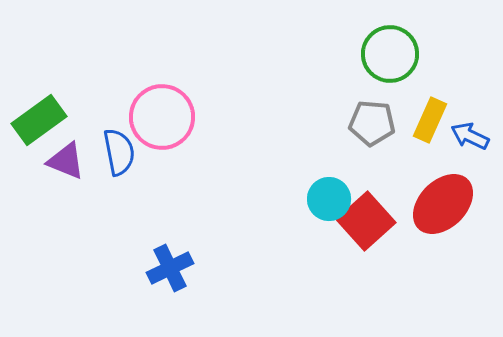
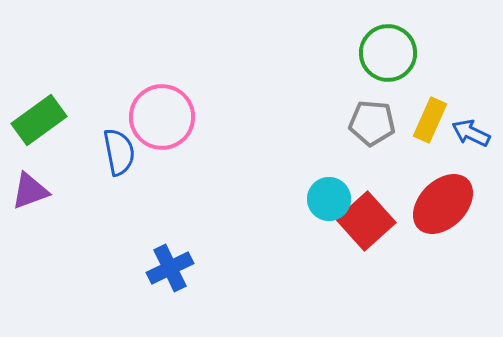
green circle: moved 2 px left, 1 px up
blue arrow: moved 1 px right, 3 px up
purple triangle: moved 36 px left, 30 px down; rotated 42 degrees counterclockwise
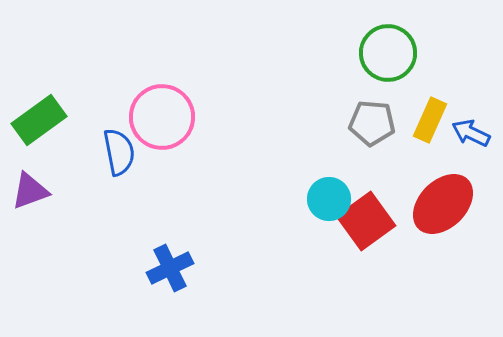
red square: rotated 6 degrees clockwise
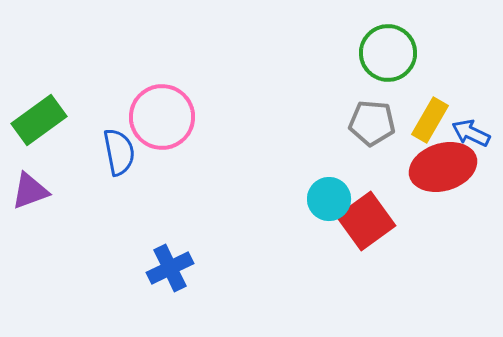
yellow rectangle: rotated 6 degrees clockwise
red ellipse: moved 37 px up; rotated 28 degrees clockwise
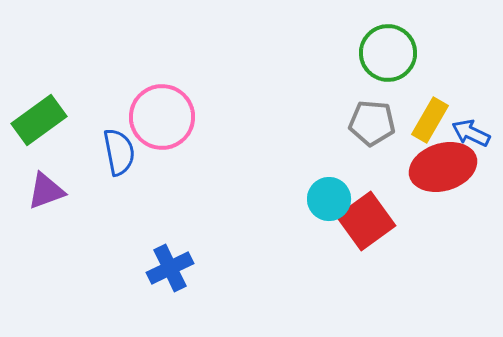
purple triangle: moved 16 px right
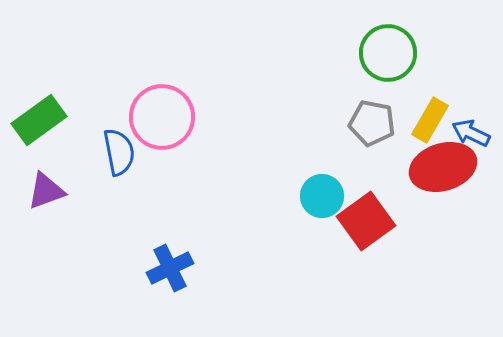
gray pentagon: rotated 6 degrees clockwise
cyan circle: moved 7 px left, 3 px up
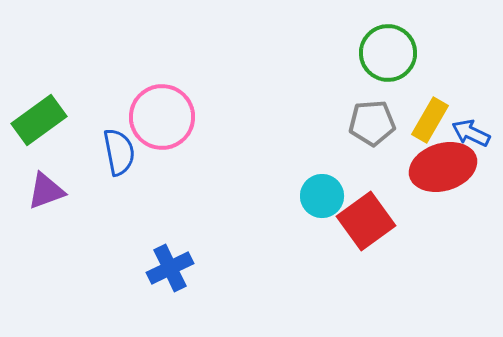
gray pentagon: rotated 15 degrees counterclockwise
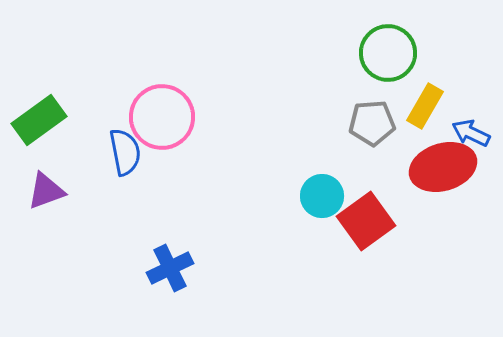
yellow rectangle: moved 5 px left, 14 px up
blue semicircle: moved 6 px right
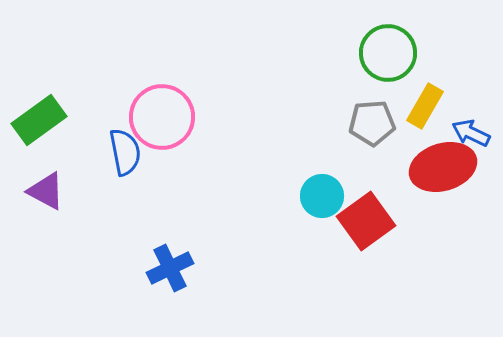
purple triangle: rotated 48 degrees clockwise
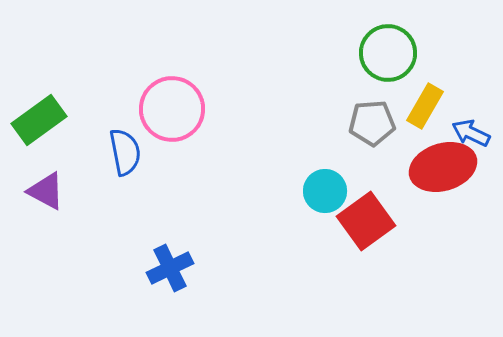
pink circle: moved 10 px right, 8 px up
cyan circle: moved 3 px right, 5 px up
